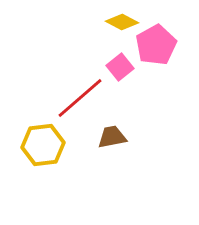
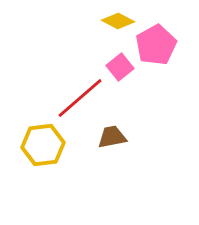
yellow diamond: moved 4 px left, 1 px up
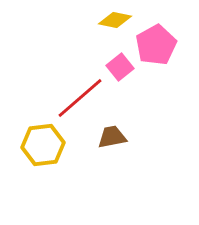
yellow diamond: moved 3 px left, 1 px up; rotated 16 degrees counterclockwise
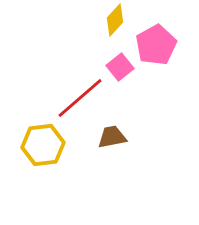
yellow diamond: rotated 60 degrees counterclockwise
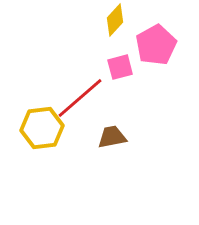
pink square: rotated 24 degrees clockwise
yellow hexagon: moved 1 px left, 17 px up
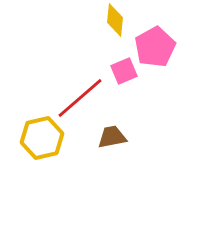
yellow diamond: rotated 36 degrees counterclockwise
pink pentagon: moved 1 px left, 2 px down
pink square: moved 4 px right, 4 px down; rotated 8 degrees counterclockwise
yellow hexagon: moved 10 px down; rotated 6 degrees counterclockwise
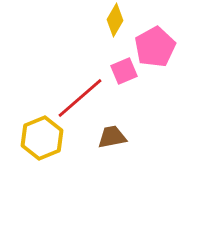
yellow diamond: rotated 24 degrees clockwise
yellow hexagon: rotated 9 degrees counterclockwise
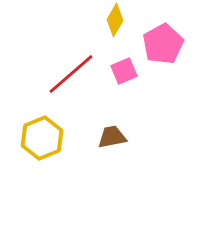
pink pentagon: moved 8 px right, 3 px up
red line: moved 9 px left, 24 px up
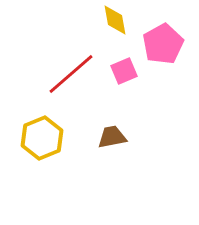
yellow diamond: rotated 40 degrees counterclockwise
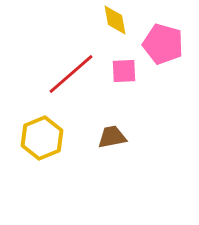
pink pentagon: rotated 27 degrees counterclockwise
pink square: rotated 20 degrees clockwise
